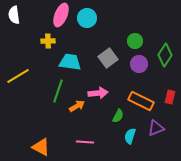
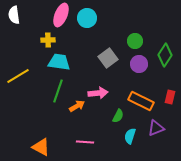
yellow cross: moved 1 px up
cyan trapezoid: moved 11 px left
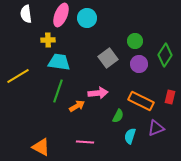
white semicircle: moved 12 px right, 1 px up
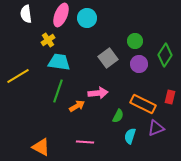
yellow cross: rotated 32 degrees counterclockwise
orange rectangle: moved 2 px right, 3 px down
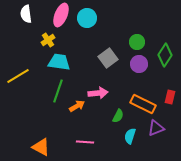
green circle: moved 2 px right, 1 px down
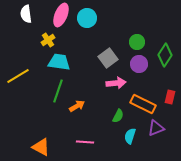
pink arrow: moved 18 px right, 10 px up
